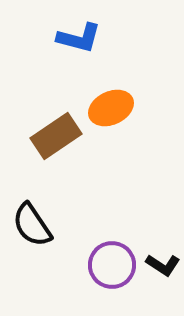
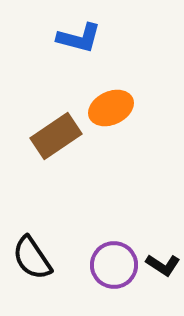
black semicircle: moved 33 px down
purple circle: moved 2 px right
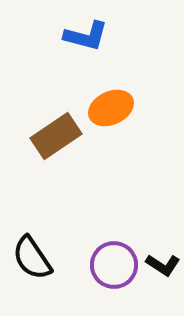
blue L-shape: moved 7 px right, 2 px up
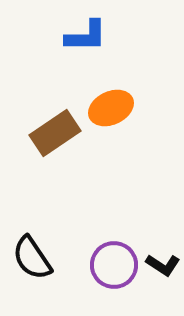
blue L-shape: rotated 15 degrees counterclockwise
brown rectangle: moved 1 px left, 3 px up
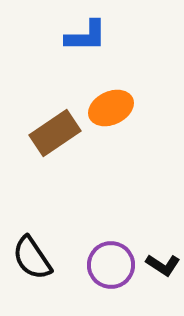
purple circle: moved 3 px left
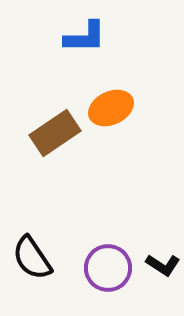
blue L-shape: moved 1 px left, 1 px down
purple circle: moved 3 px left, 3 px down
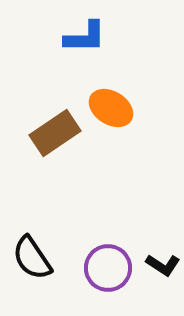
orange ellipse: rotated 57 degrees clockwise
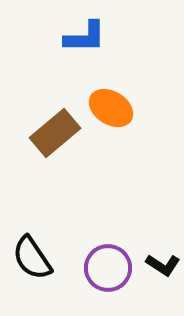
brown rectangle: rotated 6 degrees counterclockwise
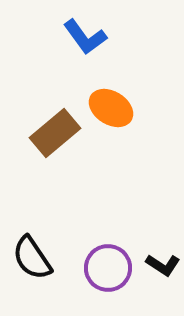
blue L-shape: rotated 54 degrees clockwise
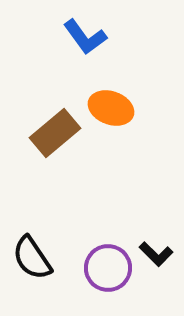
orange ellipse: rotated 12 degrees counterclockwise
black L-shape: moved 7 px left, 11 px up; rotated 12 degrees clockwise
